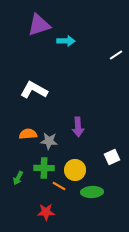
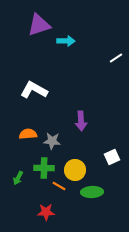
white line: moved 3 px down
purple arrow: moved 3 px right, 6 px up
gray star: moved 3 px right
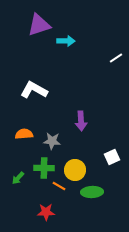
orange semicircle: moved 4 px left
green arrow: rotated 16 degrees clockwise
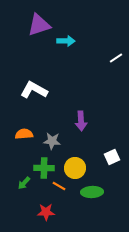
yellow circle: moved 2 px up
green arrow: moved 6 px right, 5 px down
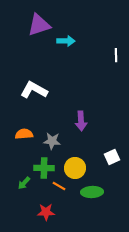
white line: moved 3 px up; rotated 56 degrees counterclockwise
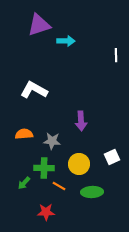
yellow circle: moved 4 px right, 4 px up
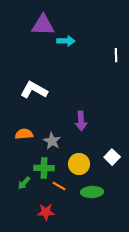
purple triangle: moved 4 px right; rotated 20 degrees clockwise
gray star: rotated 24 degrees clockwise
white square: rotated 21 degrees counterclockwise
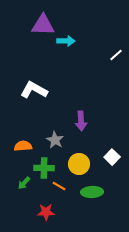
white line: rotated 48 degrees clockwise
orange semicircle: moved 1 px left, 12 px down
gray star: moved 3 px right, 1 px up
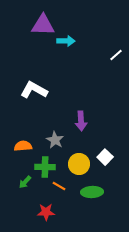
white square: moved 7 px left
green cross: moved 1 px right, 1 px up
green arrow: moved 1 px right, 1 px up
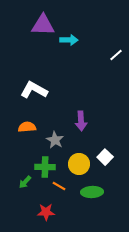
cyan arrow: moved 3 px right, 1 px up
orange semicircle: moved 4 px right, 19 px up
